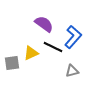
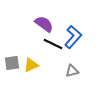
black line: moved 3 px up
yellow triangle: moved 12 px down
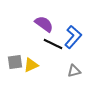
gray square: moved 3 px right, 1 px up
gray triangle: moved 2 px right
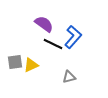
gray triangle: moved 5 px left, 6 px down
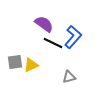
black line: moved 1 px up
